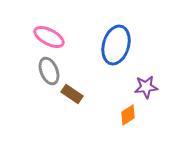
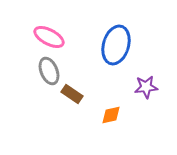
orange diamond: moved 17 px left; rotated 20 degrees clockwise
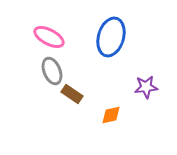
blue ellipse: moved 5 px left, 8 px up
gray ellipse: moved 3 px right
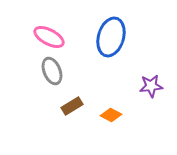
purple star: moved 5 px right, 1 px up
brown rectangle: moved 12 px down; rotated 65 degrees counterclockwise
orange diamond: rotated 40 degrees clockwise
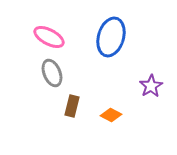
gray ellipse: moved 2 px down
purple star: rotated 25 degrees counterclockwise
brown rectangle: rotated 45 degrees counterclockwise
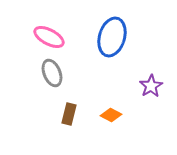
blue ellipse: moved 1 px right
brown rectangle: moved 3 px left, 8 px down
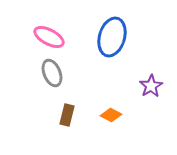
brown rectangle: moved 2 px left, 1 px down
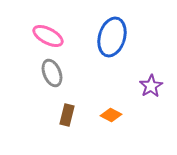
pink ellipse: moved 1 px left, 1 px up
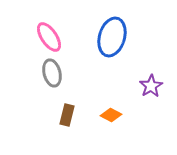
pink ellipse: moved 1 px right, 1 px down; rotated 28 degrees clockwise
gray ellipse: rotated 8 degrees clockwise
